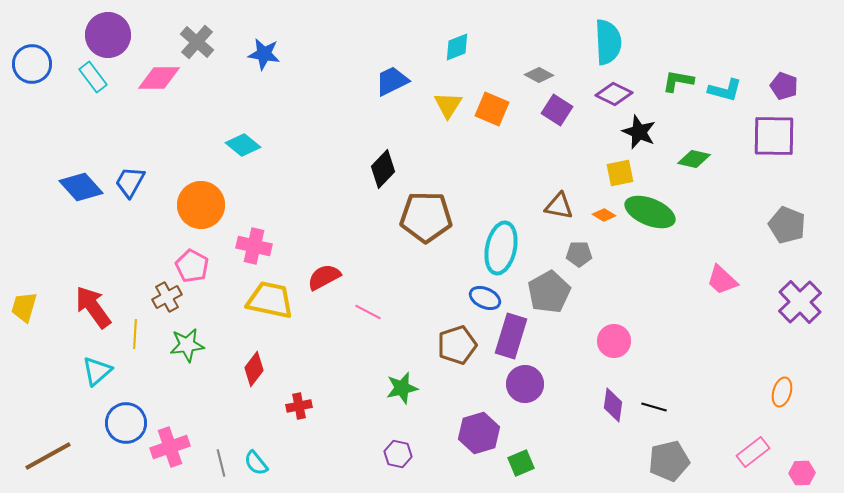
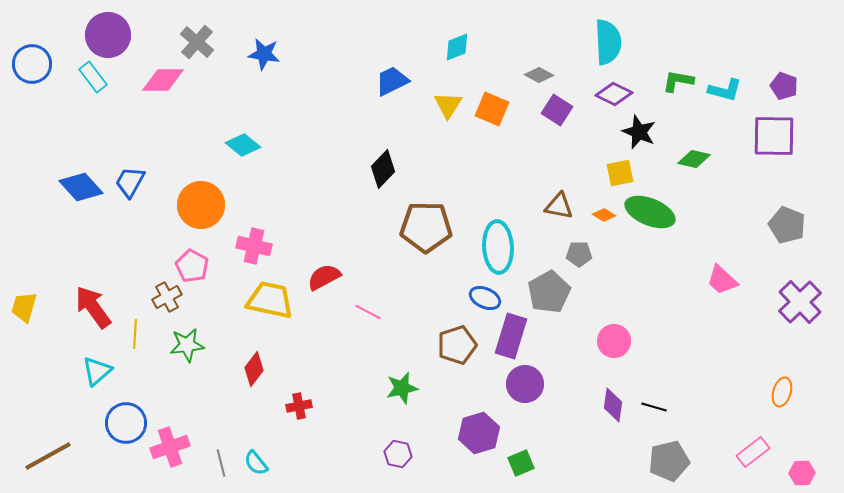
pink diamond at (159, 78): moved 4 px right, 2 px down
brown pentagon at (426, 217): moved 10 px down
cyan ellipse at (501, 248): moved 3 px left, 1 px up; rotated 15 degrees counterclockwise
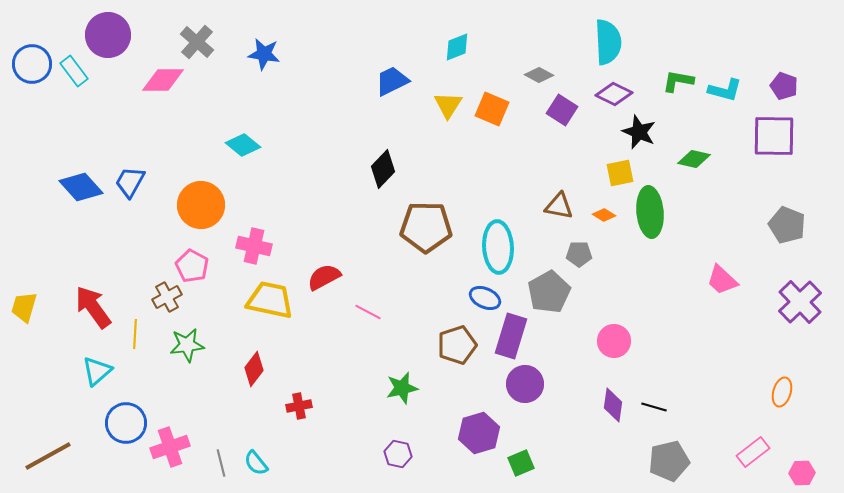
cyan rectangle at (93, 77): moved 19 px left, 6 px up
purple square at (557, 110): moved 5 px right
green ellipse at (650, 212): rotated 63 degrees clockwise
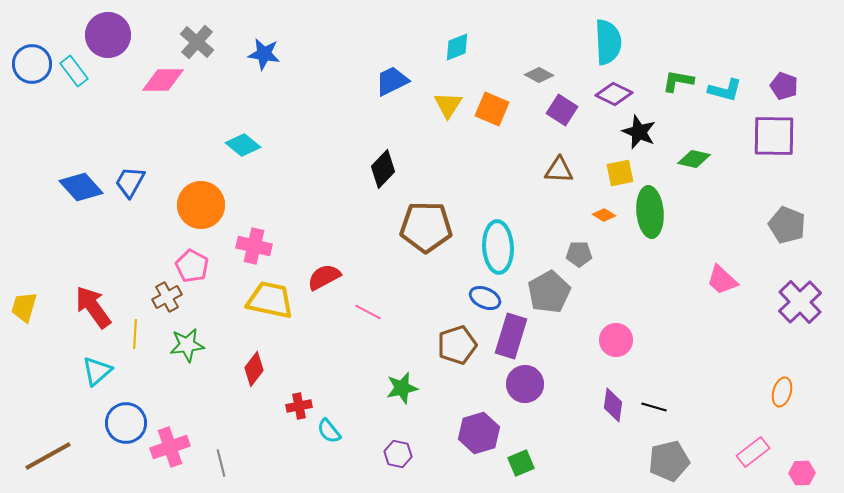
brown triangle at (559, 206): moved 36 px up; rotated 8 degrees counterclockwise
pink circle at (614, 341): moved 2 px right, 1 px up
cyan semicircle at (256, 463): moved 73 px right, 32 px up
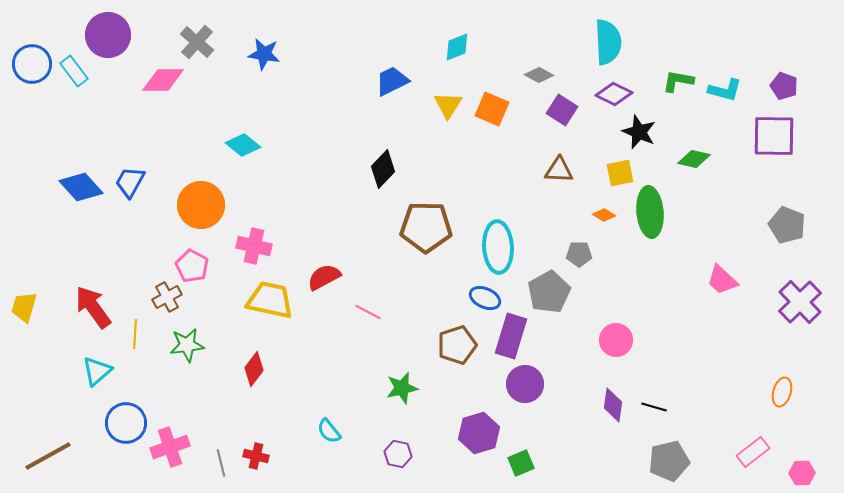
red cross at (299, 406): moved 43 px left, 50 px down; rotated 25 degrees clockwise
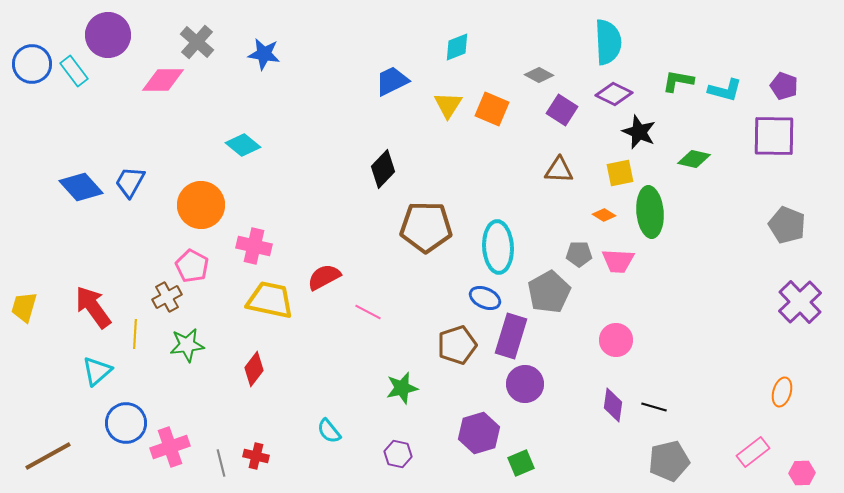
pink trapezoid at (722, 280): moved 104 px left, 19 px up; rotated 40 degrees counterclockwise
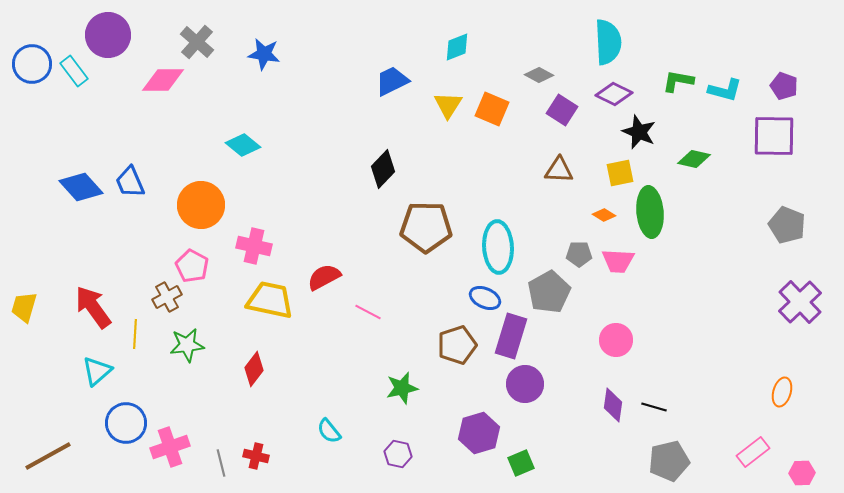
blue trapezoid at (130, 182): rotated 52 degrees counterclockwise
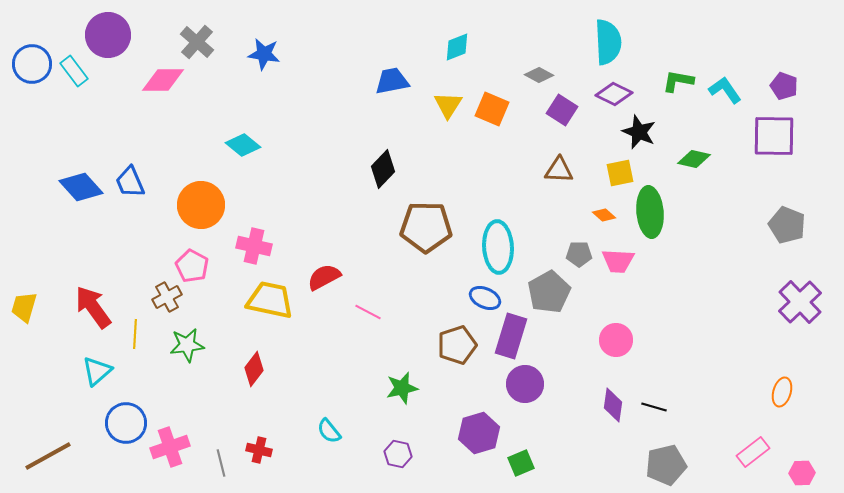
blue trapezoid at (392, 81): rotated 15 degrees clockwise
cyan L-shape at (725, 90): rotated 140 degrees counterclockwise
orange diamond at (604, 215): rotated 10 degrees clockwise
red cross at (256, 456): moved 3 px right, 6 px up
gray pentagon at (669, 461): moved 3 px left, 4 px down
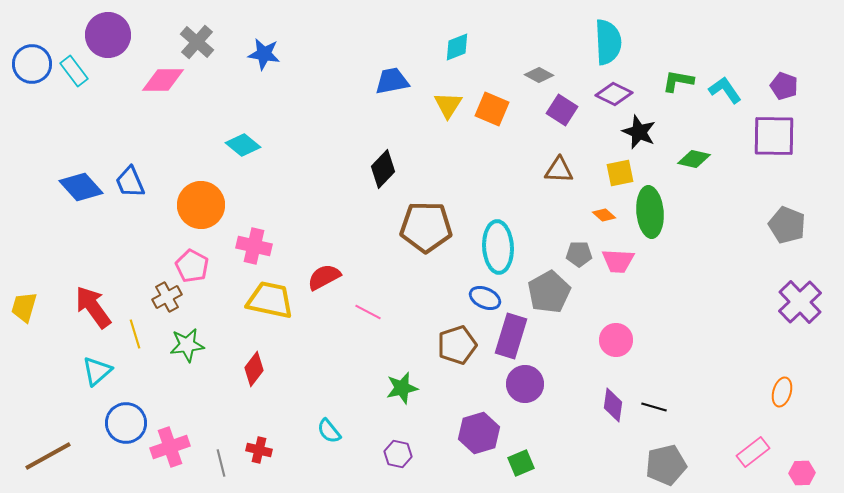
yellow line at (135, 334): rotated 20 degrees counterclockwise
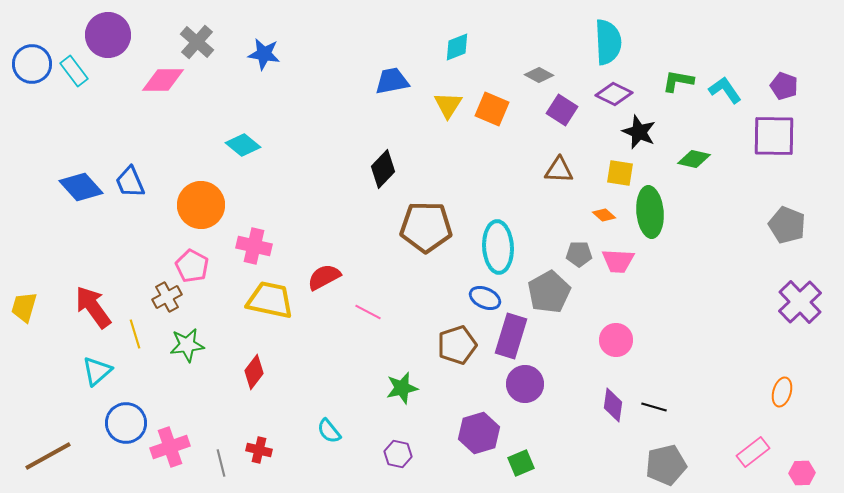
yellow square at (620, 173): rotated 20 degrees clockwise
red diamond at (254, 369): moved 3 px down
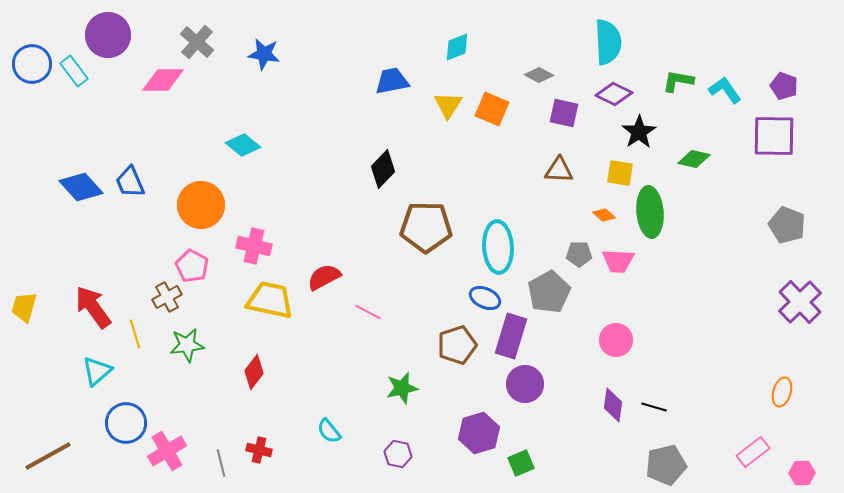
purple square at (562, 110): moved 2 px right, 3 px down; rotated 20 degrees counterclockwise
black star at (639, 132): rotated 16 degrees clockwise
pink cross at (170, 447): moved 3 px left, 4 px down; rotated 12 degrees counterclockwise
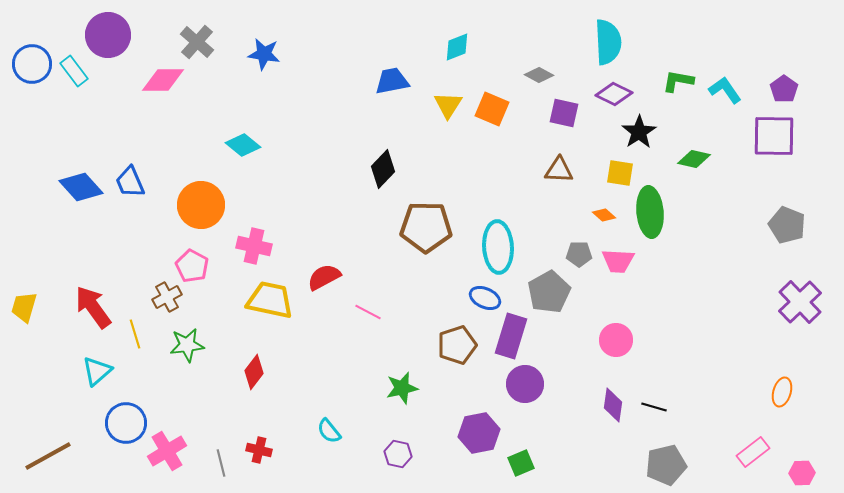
purple pentagon at (784, 86): moved 3 px down; rotated 16 degrees clockwise
purple hexagon at (479, 433): rotated 6 degrees clockwise
